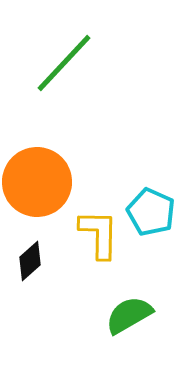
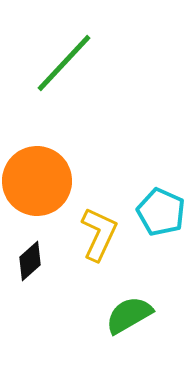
orange circle: moved 1 px up
cyan pentagon: moved 10 px right
yellow L-shape: rotated 24 degrees clockwise
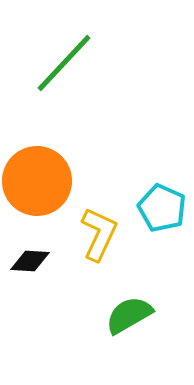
cyan pentagon: moved 1 px right, 4 px up
black diamond: rotated 45 degrees clockwise
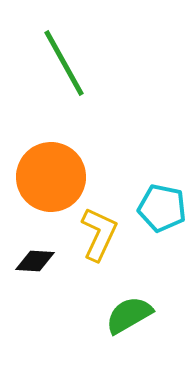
green line: rotated 72 degrees counterclockwise
orange circle: moved 14 px right, 4 px up
cyan pentagon: rotated 12 degrees counterclockwise
black diamond: moved 5 px right
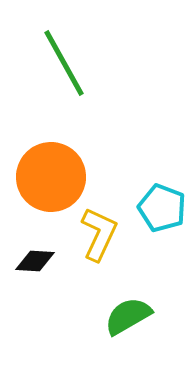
cyan pentagon: rotated 9 degrees clockwise
green semicircle: moved 1 px left, 1 px down
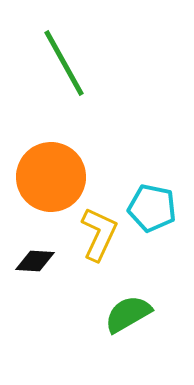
cyan pentagon: moved 10 px left; rotated 9 degrees counterclockwise
green semicircle: moved 2 px up
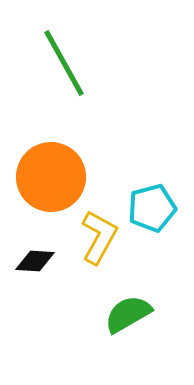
cyan pentagon: rotated 27 degrees counterclockwise
yellow L-shape: moved 3 px down; rotated 4 degrees clockwise
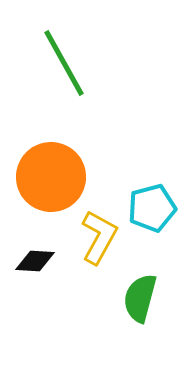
green semicircle: moved 12 px right, 16 px up; rotated 45 degrees counterclockwise
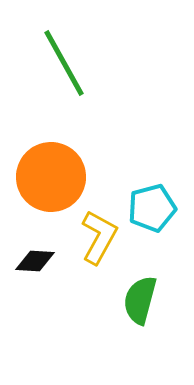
green semicircle: moved 2 px down
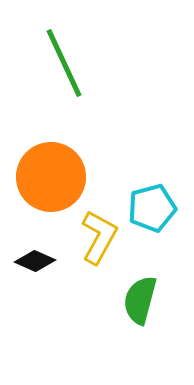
green line: rotated 4 degrees clockwise
black diamond: rotated 21 degrees clockwise
